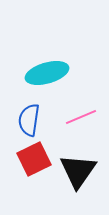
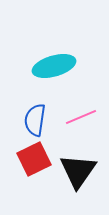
cyan ellipse: moved 7 px right, 7 px up
blue semicircle: moved 6 px right
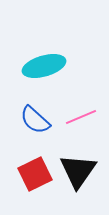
cyan ellipse: moved 10 px left
blue semicircle: rotated 56 degrees counterclockwise
red square: moved 1 px right, 15 px down
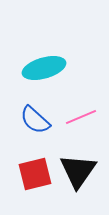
cyan ellipse: moved 2 px down
red square: rotated 12 degrees clockwise
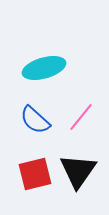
pink line: rotated 28 degrees counterclockwise
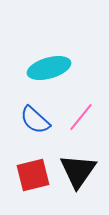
cyan ellipse: moved 5 px right
red square: moved 2 px left, 1 px down
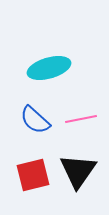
pink line: moved 2 px down; rotated 40 degrees clockwise
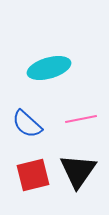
blue semicircle: moved 8 px left, 4 px down
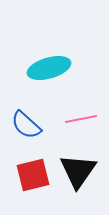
blue semicircle: moved 1 px left, 1 px down
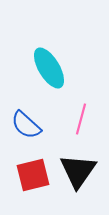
cyan ellipse: rotated 75 degrees clockwise
pink line: rotated 64 degrees counterclockwise
